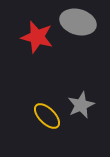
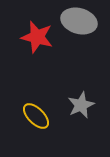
gray ellipse: moved 1 px right, 1 px up
yellow ellipse: moved 11 px left
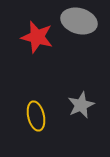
yellow ellipse: rotated 32 degrees clockwise
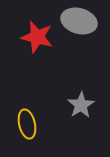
gray star: rotated 8 degrees counterclockwise
yellow ellipse: moved 9 px left, 8 px down
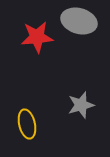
red star: rotated 20 degrees counterclockwise
gray star: rotated 16 degrees clockwise
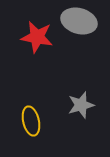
red star: rotated 16 degrees clockwise
yellow ellipse: moved 4 px right, 3 px up
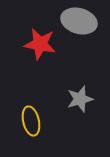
red star: moved 3 px right, 7 px down
gray star: moved 1 px left, 6 px up
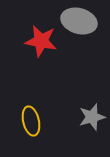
red star: moved 1 px right, 3 px up
gray star: moved 12 px right, 18 px down
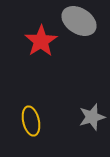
gray ellipse: rotated 16 degrees clockwise
red star: rotated 28 degrees clockwise
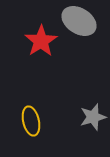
gray star: moved 1 px right
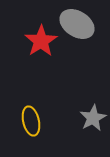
gray ellipse: moved 2 px left, 3 px down
gray star: moved 1 px down; rotated 12 degrees counterclockwise
